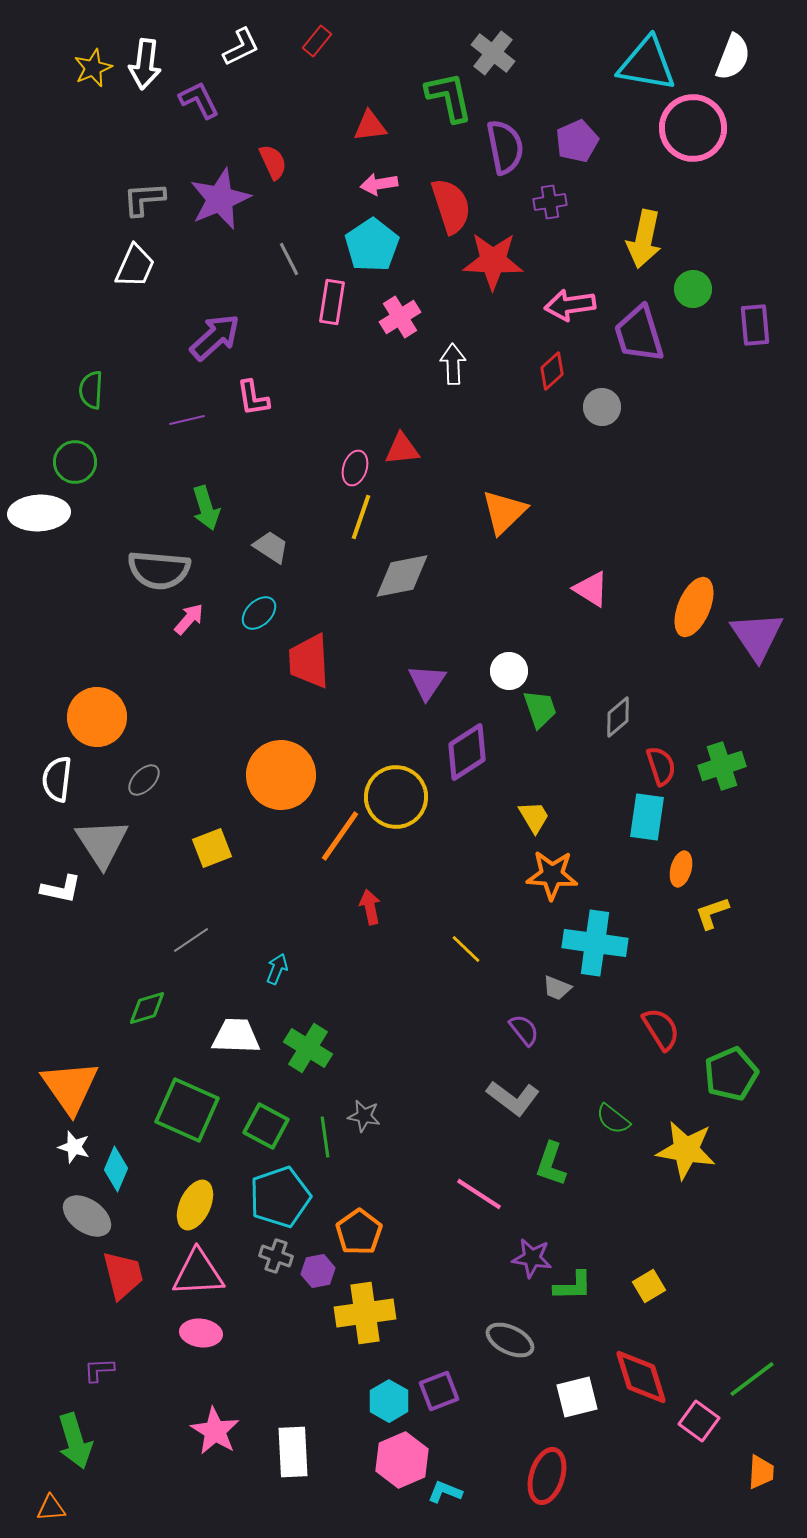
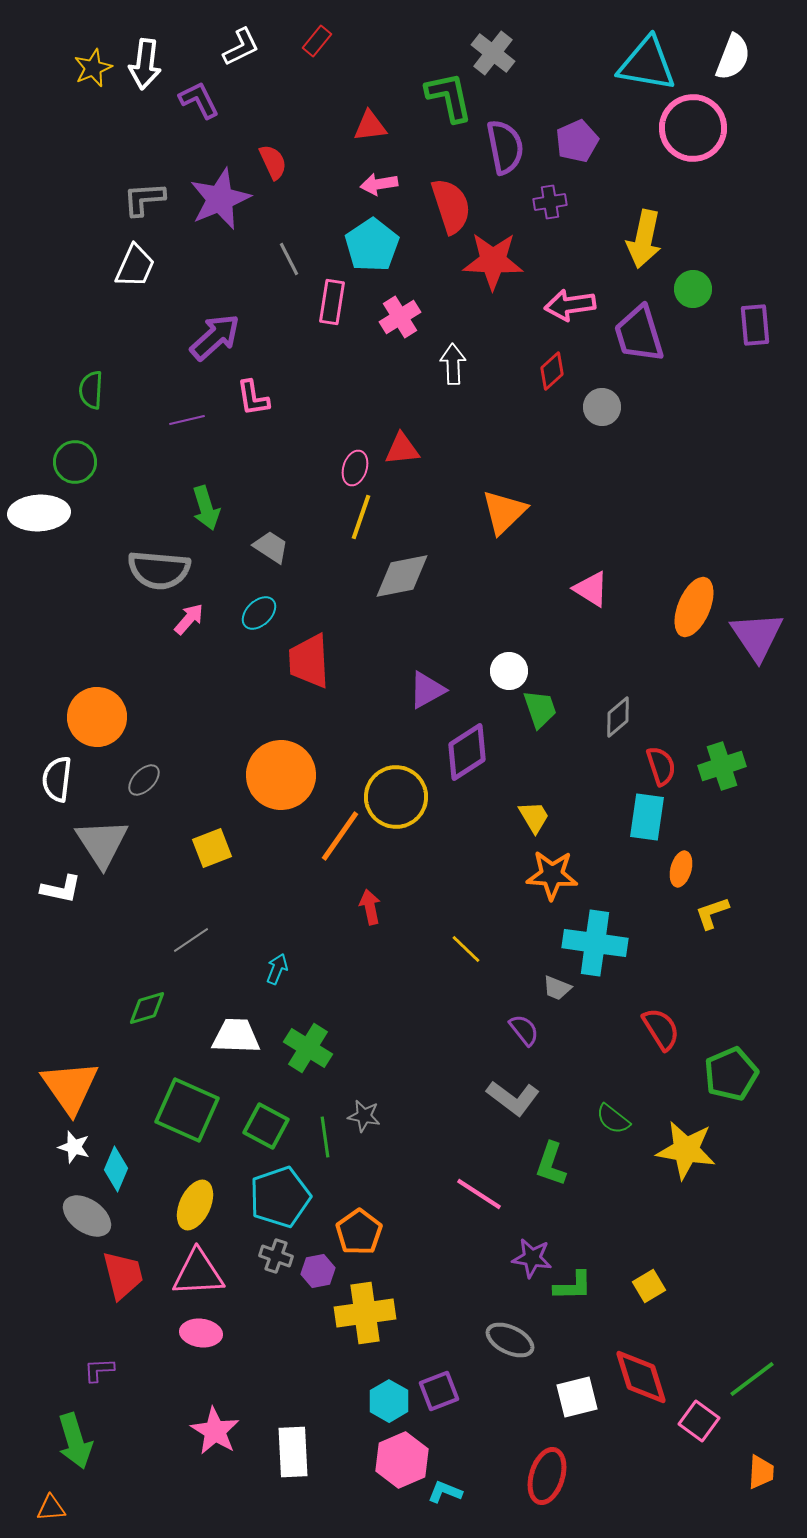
purple triangle at (427, 682): moved 8 px down; rotated 27 degrees clockwise
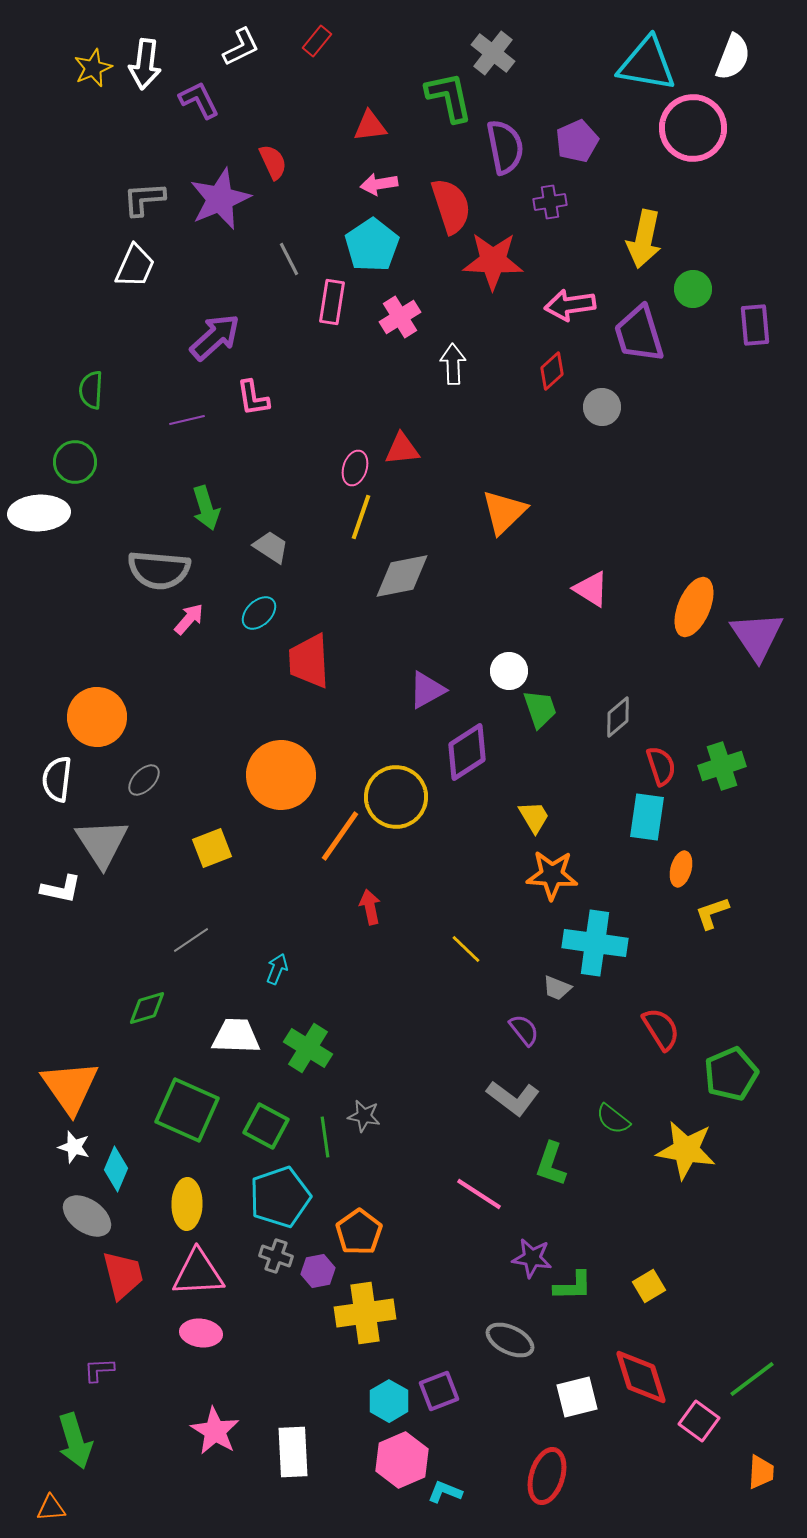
yellow ellipse at (195, 1205): moved 8 px left, 1 px up; rotated 24 degrees counterclockwise
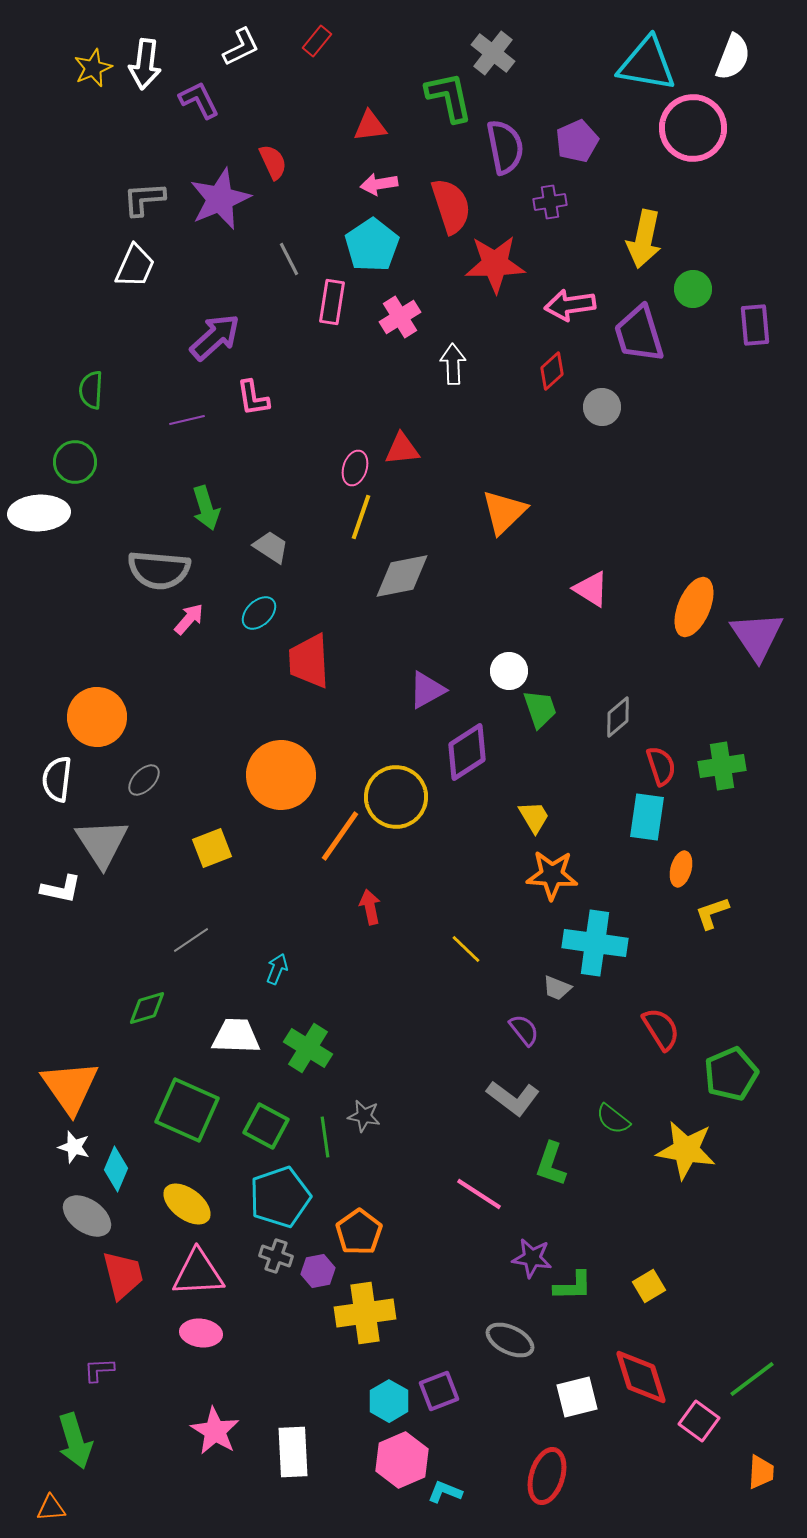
red star at (493, 261): moved 2 px right, 3 px down; rotated 4 degrees counterclockwise
green cross at (722, 766): rotated 9 degrees clockwise
yellow ellipse at (187, 1204): rotated 54 degrees counterclockwise
